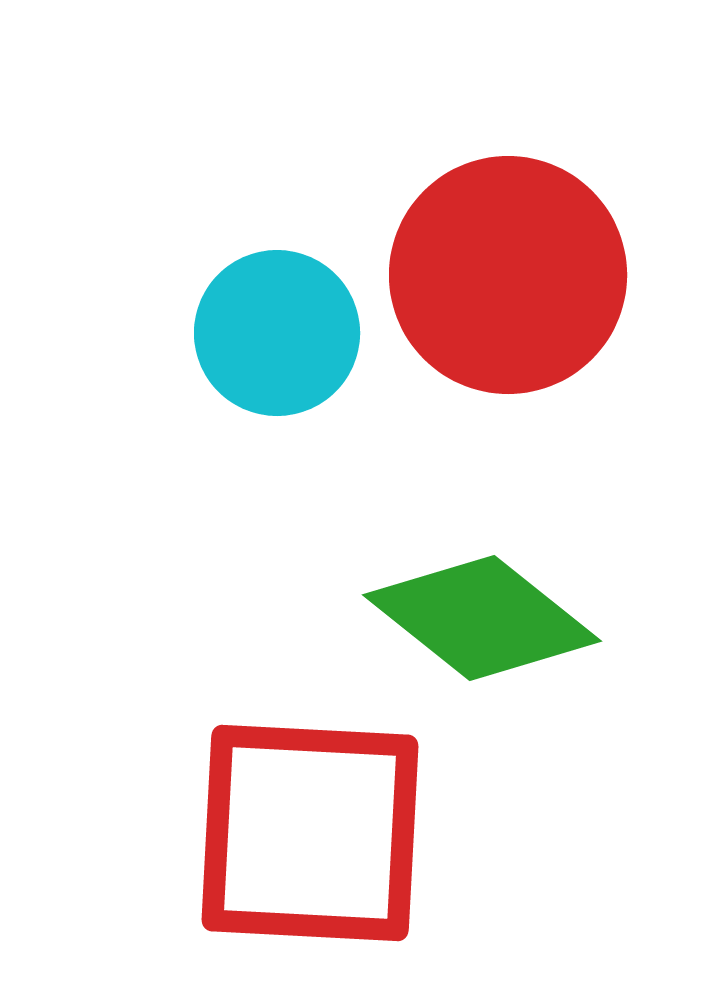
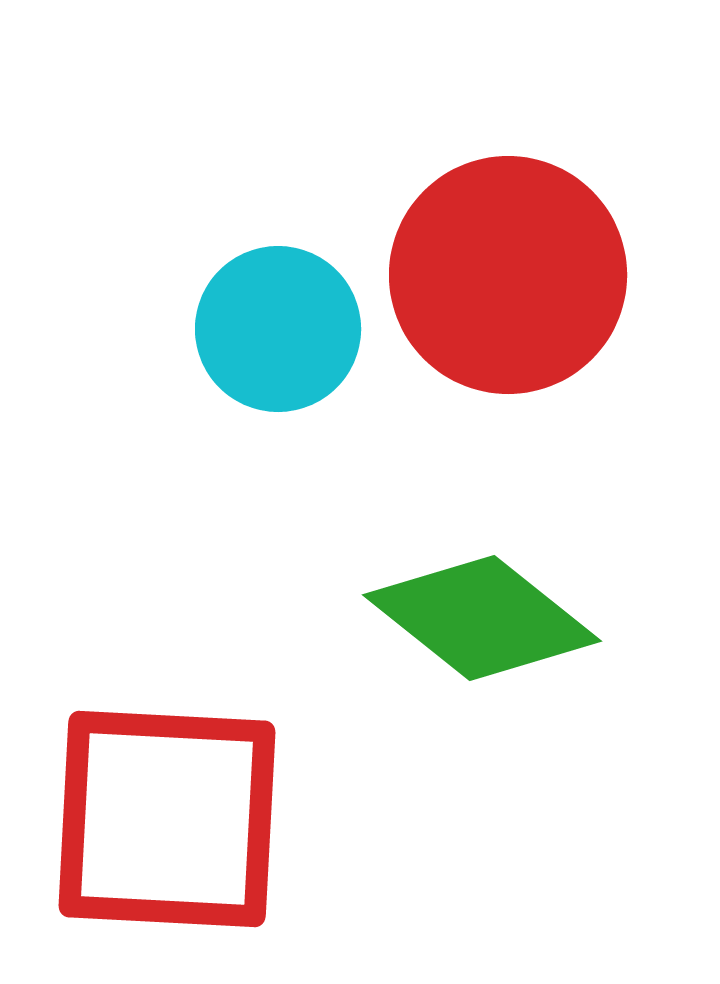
cyan circle: moved 1 px right, 4 px up
red square: moved 143 px left, 14 px up
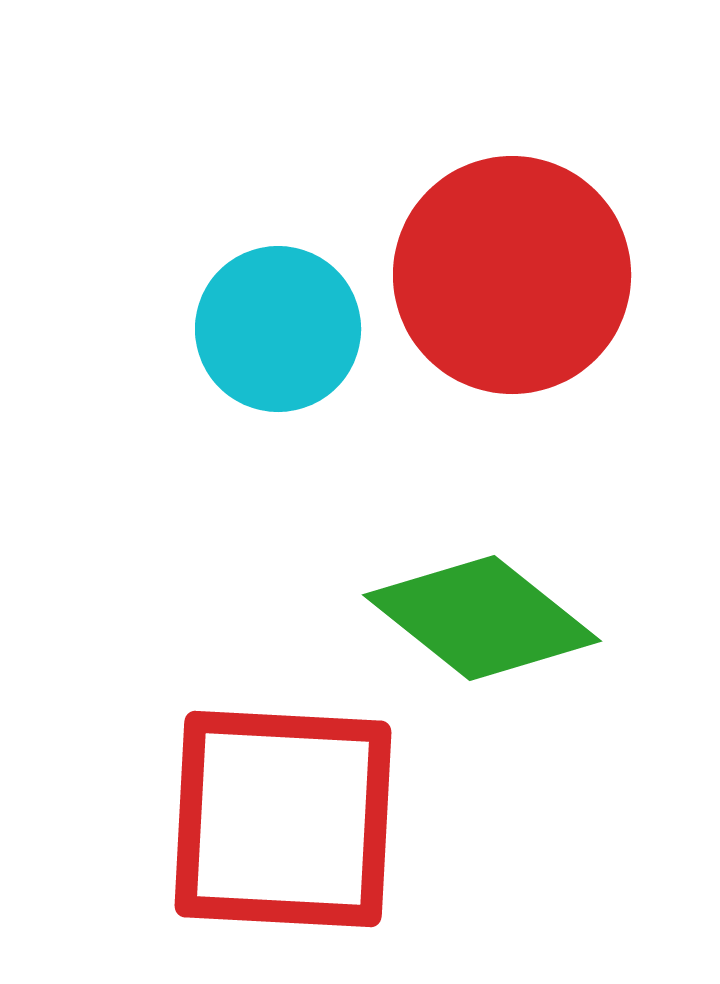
red circle: moved 4 px right
red square: moved 116 px right
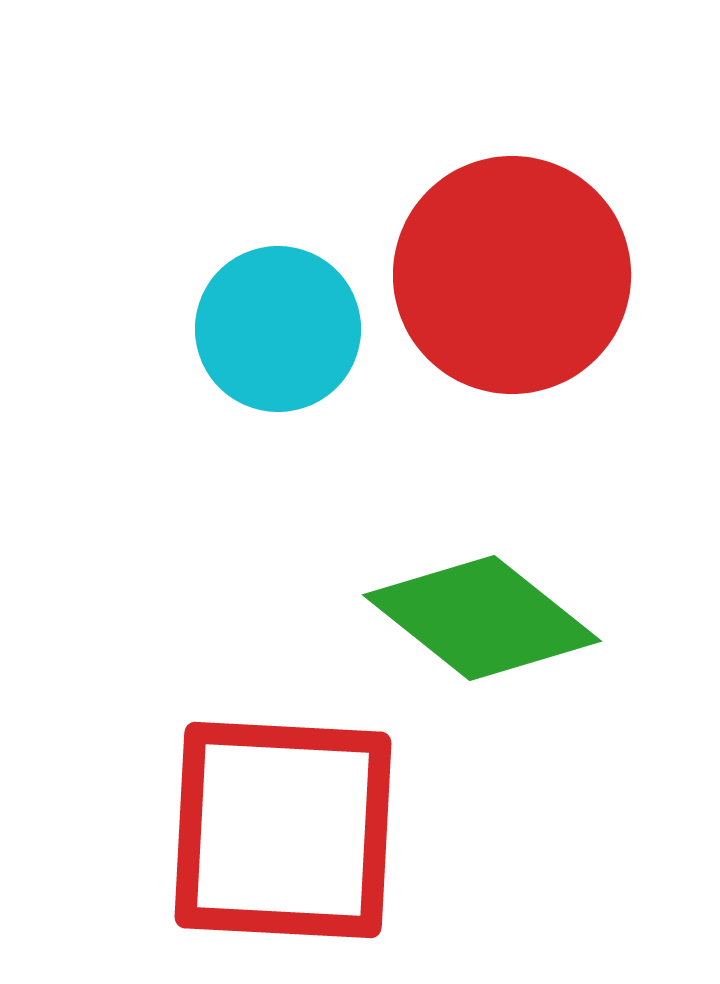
red square: moved 11 px down
